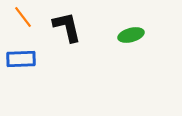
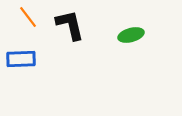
orange line: moved 5 px right
black L-shape: moved 3 px right, 2 px up
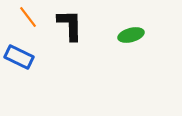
black L-shape: rotated 12 degrees clockwise
blue rectangle: moved 2 px left, 2 px up; rotated 28 degrees clockwise
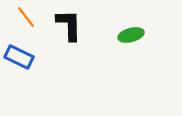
orange line: moved 2 px left
black L-shape: moved 1 px left
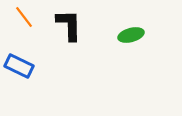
orange line: moved 2 px left
blue rectangle: moved 9 px down
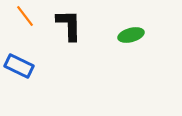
orange line: moved 1 px right, 1 px up
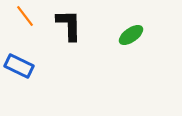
green ellipse: rotated 20 degrees counterclockwise
